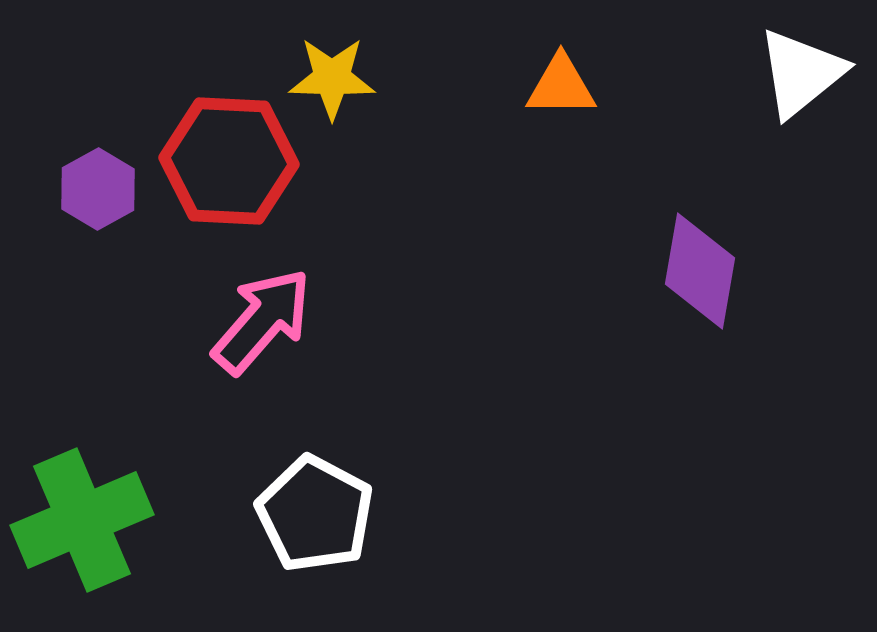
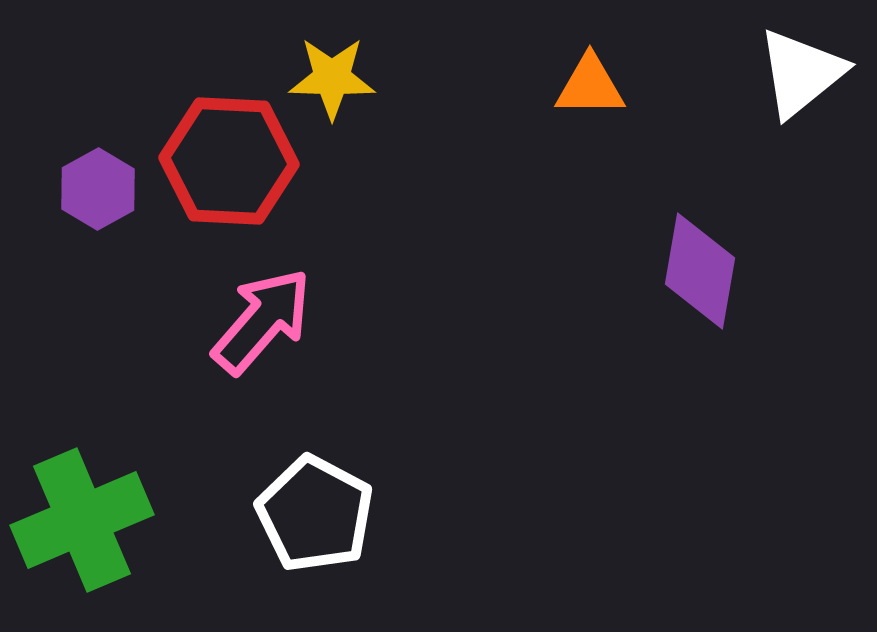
orange triangle: moved 29 px right
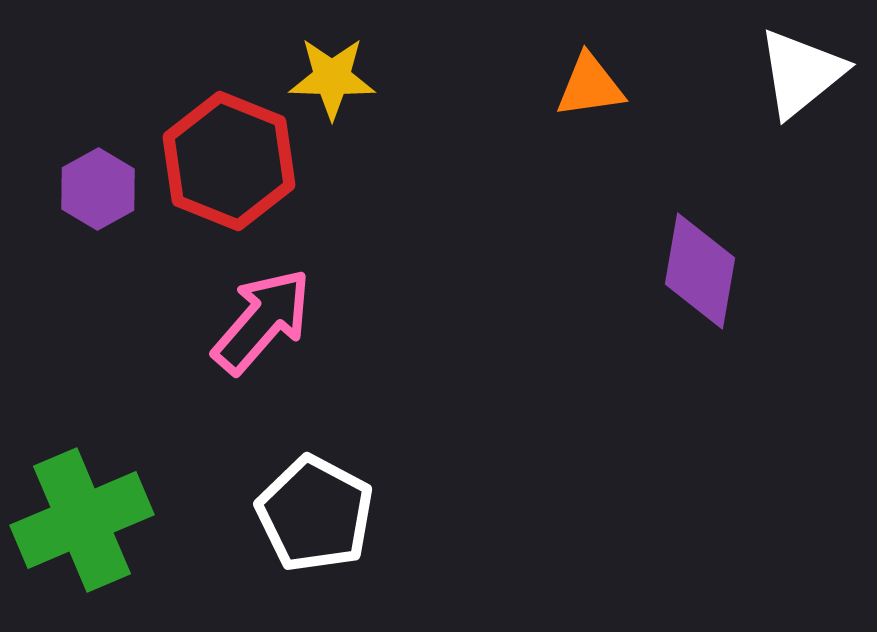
orange triangle: rotated 8 degrees counterclockwise
red hexagon: rotated 19 degrees clockwise
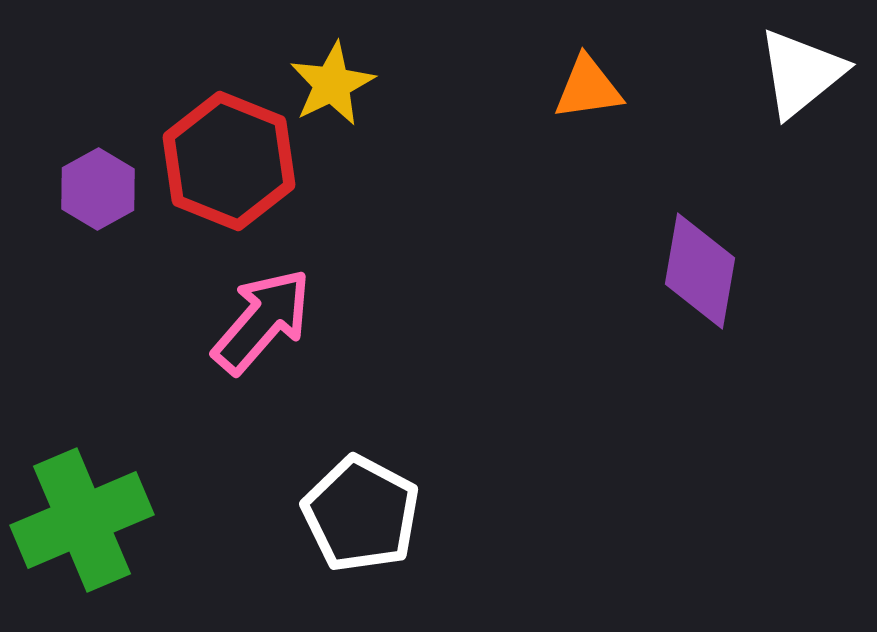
yellow star: moved 6 px down; rotated 28 degrees counterclockwise
orange triangle: moved 2 px left, 2 px down
white pentagon: moved 46 px right
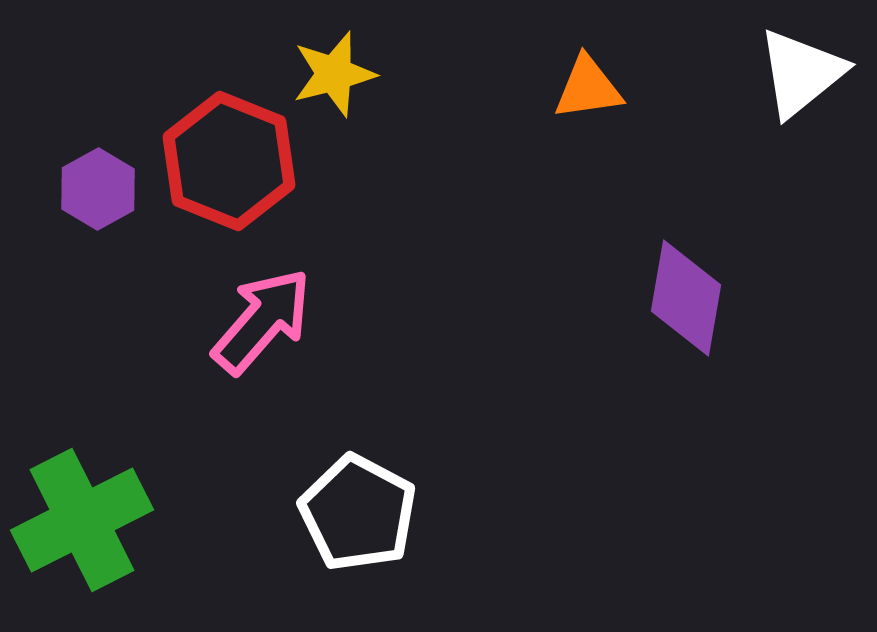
yellow star: moved 2 px right, 10 px up; rotated 12 degrees clockwise
purple diamond: moved 14 px left, 27 px down
white pentagon: moved 3 px left, 1 px up
green cross: rotated 4 degrees counterclockwise
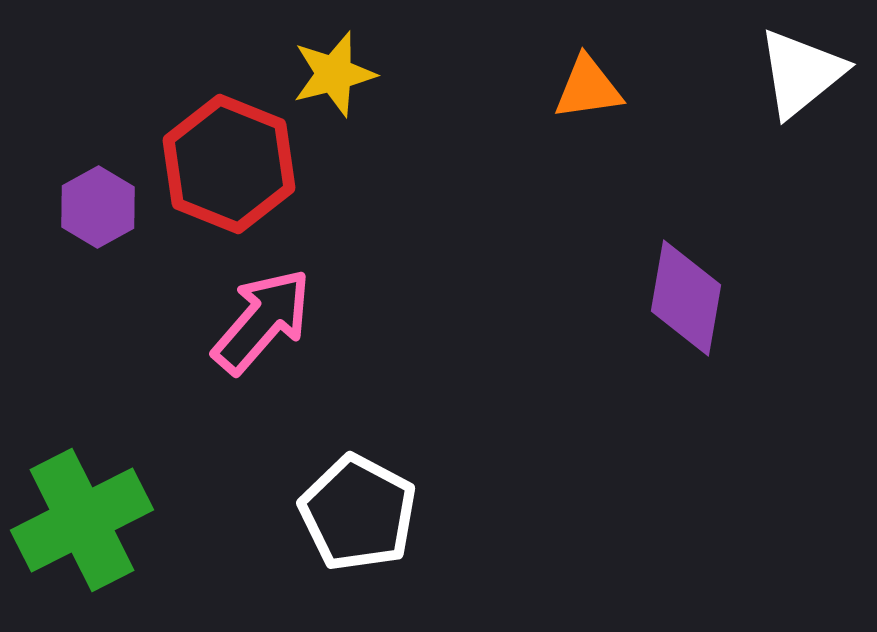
red hexagon: moved 3 px down
purple hexagon: moved 18 px down
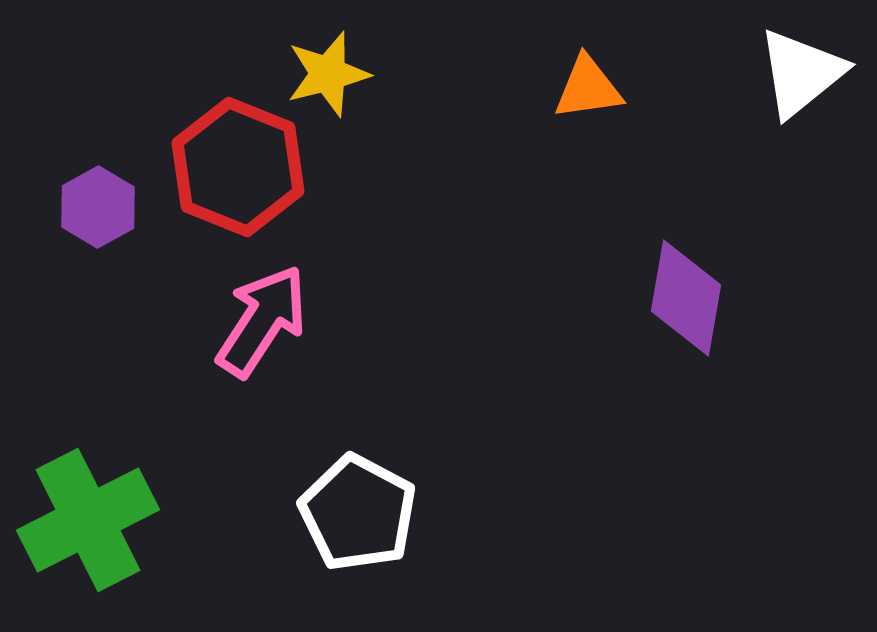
yellow star: moved 6 px left
red hexagon: moved 9 px right, 3 px down
pink arrow: rotated 8 degrees counterclockwise
green cross: moved 6 px right
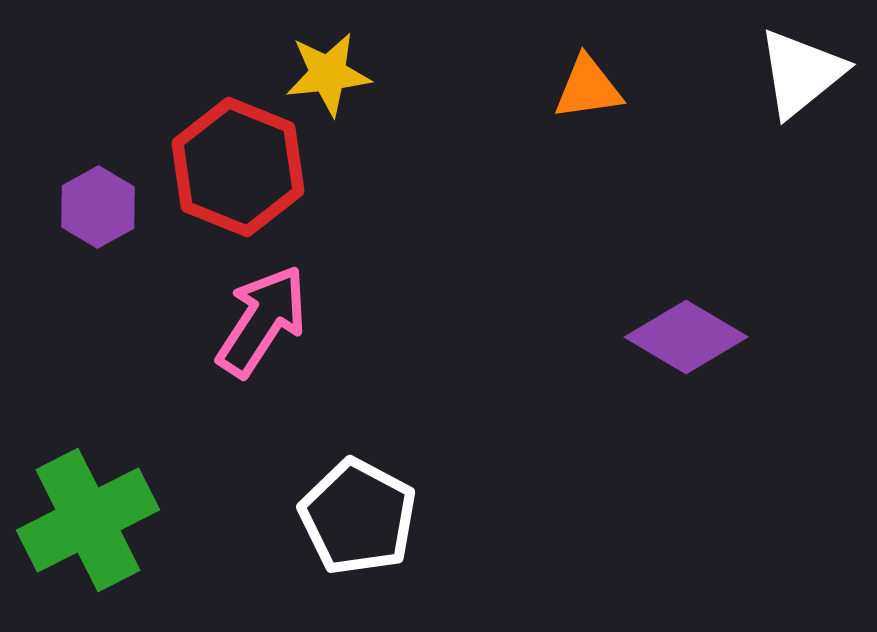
yellow star: rotated 8 degrees clockwise
purple diamond: moved 39 px down; rotated 69 degrees counterclockwise
white pentagon: moved 4 px down
